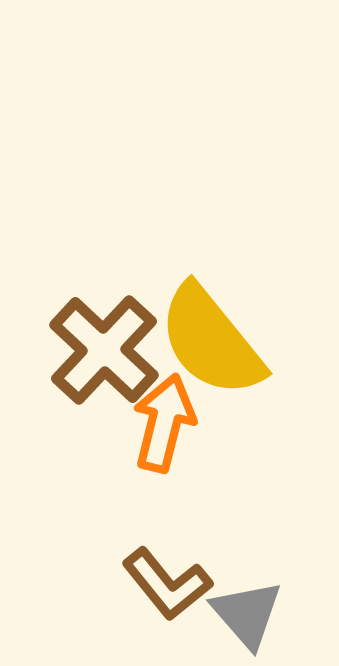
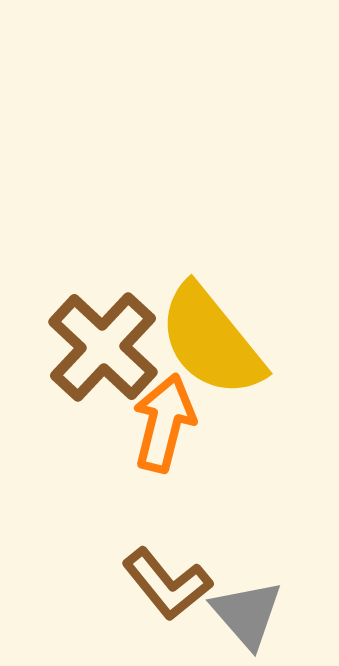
brown cross: moved 1 px left, 3 px up
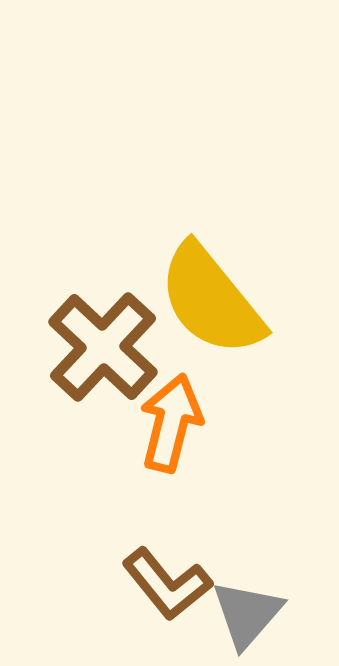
yellow semicircle: moved 41 px up
orange arrow: moved 7 px right
gray triangle: rotated 22 degrees clockwise
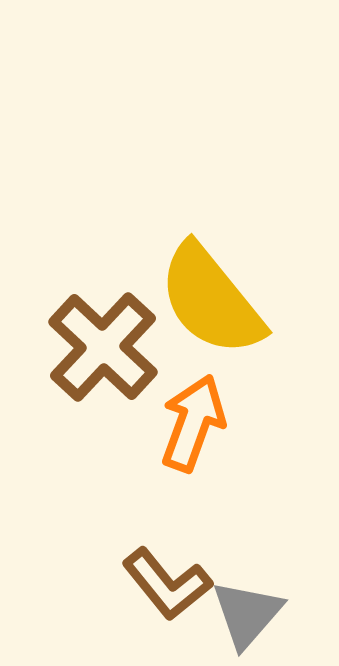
orange arrow: moved 22 px right; rotated 6 degrees clockwise
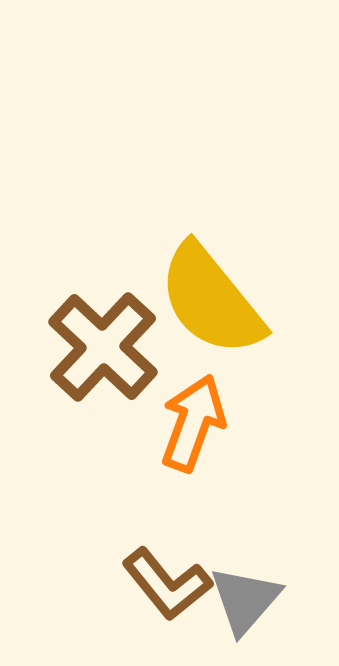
gray triangle: moved 2 px left, 14 px up
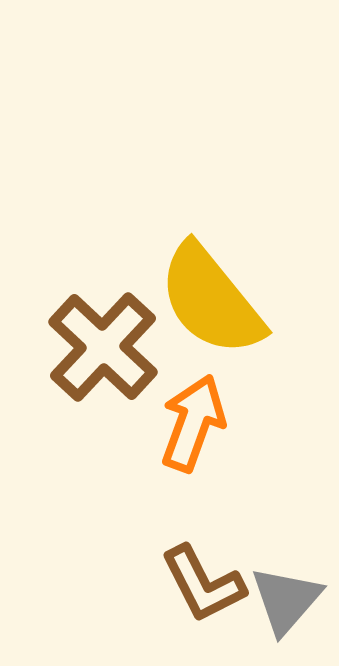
brown L-shape: moved 36 px right; rotated 12 degrees clockwise
gray triangle: moved 41 px right
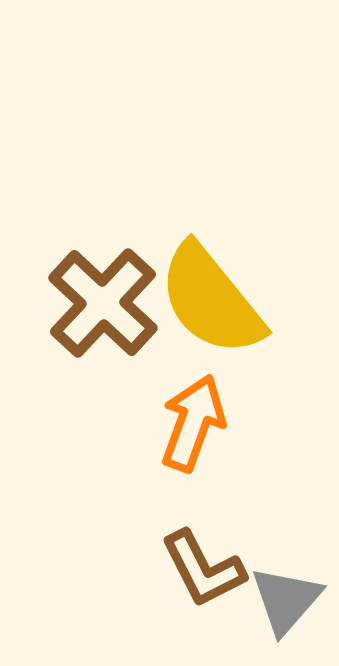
brown cross: moved 44 px up
brown L-shape: moved 15 px up
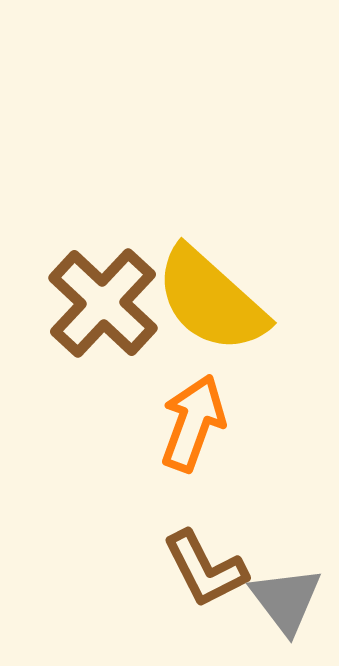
yellow semicircle: rotated 9 degrees counterclockwise
brown L-shape: moved 2 px right
gray triangle: rotated 18 degrees counterclockwise
